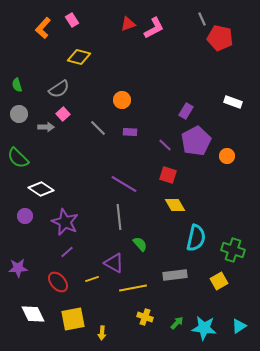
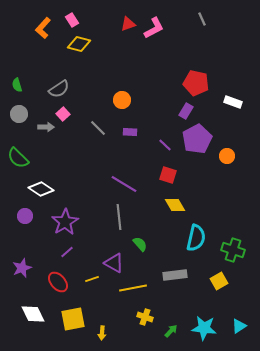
red pentagon at (220, 38): moved 24 px left, 45 px down
yellow diamond at (79, 57): moved 13 px up
purple pentagon at (196, 141): moved 1 px right, 2 px up
purple star at (65, 222): rotated 16 degrees clockwise
purple star at (18, 268): moved 4 px right; rotated 18 degrees counterclockwise
green arrow at (177, 323): moved 6 px left, 8 px down
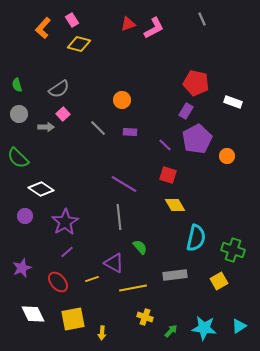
green semicircle at (140, 244): moved 3 px down
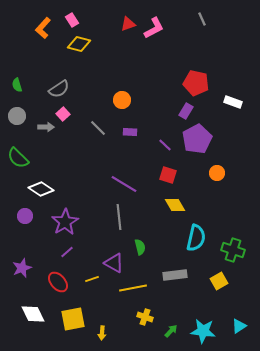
gray circle at (19, 114): moved 2 px left, 2 px down
orange circle at (227, 156): moved 10 px left, 17 px down
green semicircle at (140, 247): rotated 28 degrees clockwise
cyan star at (204, 328): moved 1 px left, 3 px down
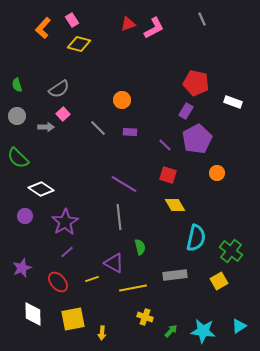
green cross at (233, 250): moved 2 px left, 1 px down; rotated 20 degrees clockwise
white diamond at (33, 314): rotated 25 degrees clockwise
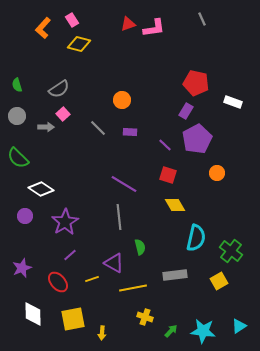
pink L-shape at (154, 28): rotated 20 degrees clockwise
purple line at (67, 252): moved 3 px right, 3 px down
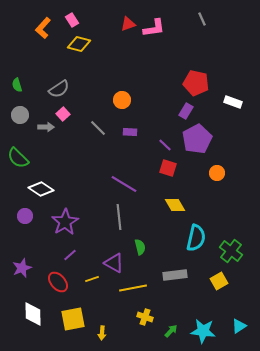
gray circle at (17, 116): moved 3 px right, 1 px up
red square at (168, 175): moved 7 px up
